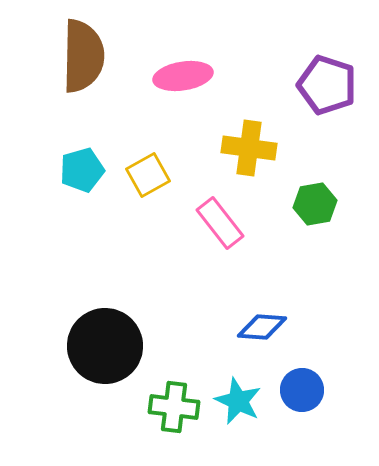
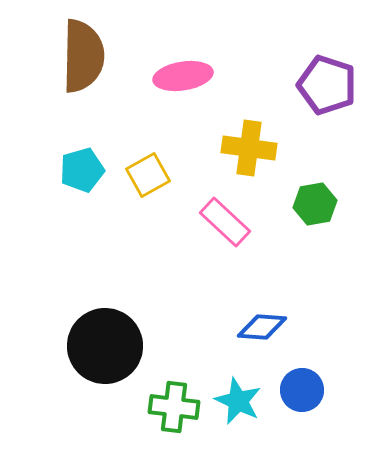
pink rectangle: moved 5 px right, 1 px up; rotated 9 degrees counterclockwise
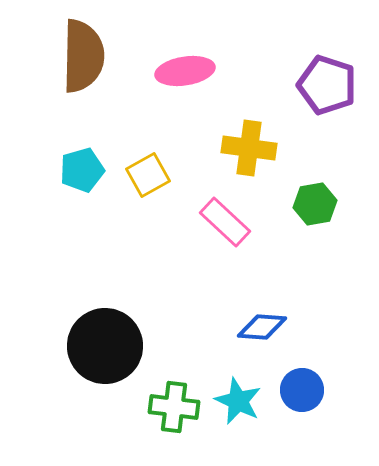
pink ellipse: moved 2 px right, 5 px up
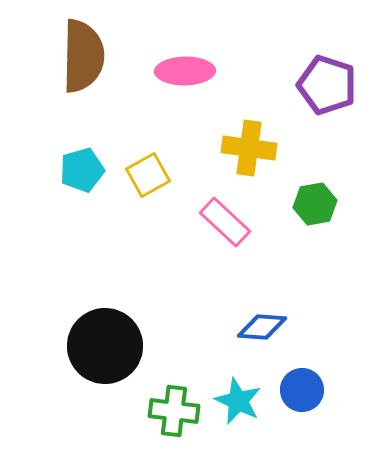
pink ellipse: rotated 8 degrees clockwise
green cross: moved 4 px down
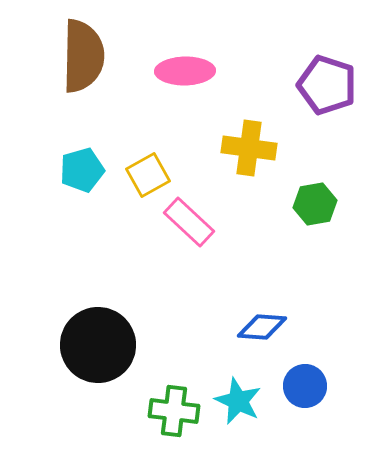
pink rectangle: moved 36 px left
black circle: moved 7 px left, 1 px up
blue circle: moved 3 px right, 4 px up
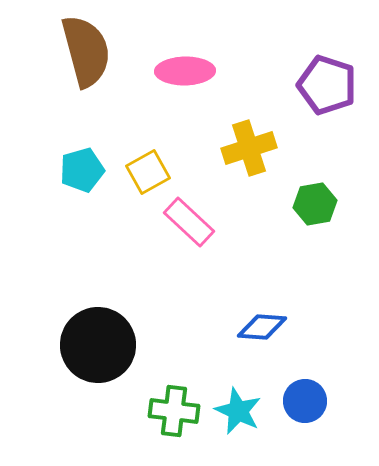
brown semicircle: moved 3 px right, 5 px up; rotated 16 degrees counterclockwise
yellow cross: rotated 26 degrees counterclockwise
yellow square: moved 3 px up
blue circle: moved 15 px down
cyan star: moved 10 px down
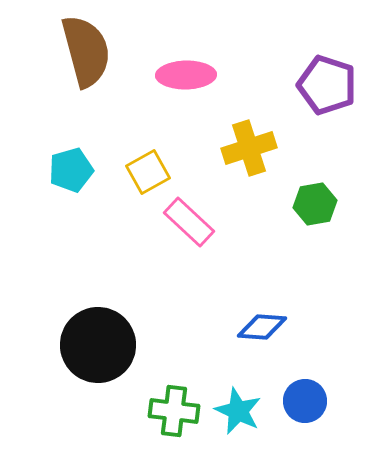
pink ellipse: moved 1 px right, 4 px down
cyan pentagon: moved 11 px left
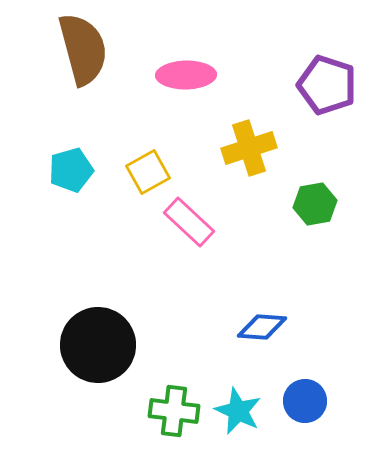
brown semicircle: moved 3 px left, 2 px up
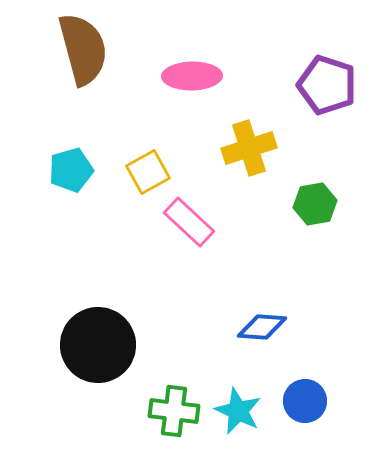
pink ellipse: moved 6 px right, 1 px down
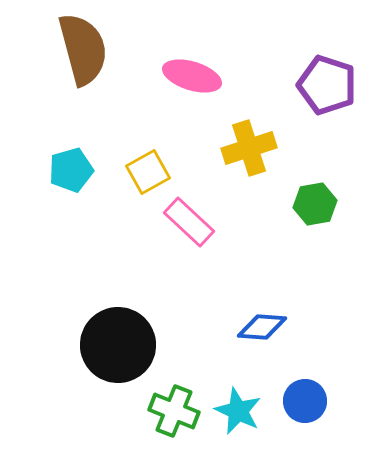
pink ellipse: rotated 18 degrees clockwise
black circle: moved 20 px right
green cross: rotated 15 degrees clockwise
